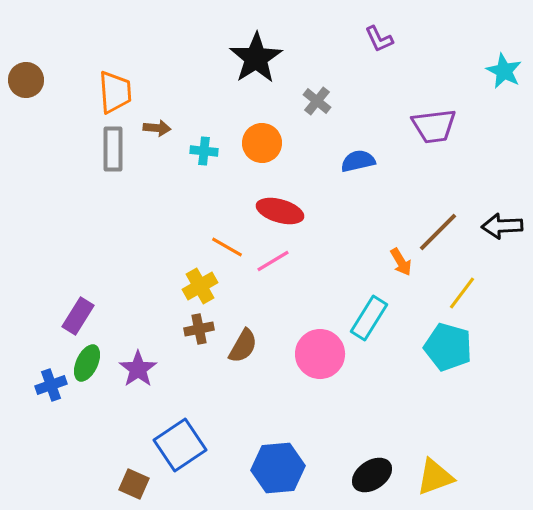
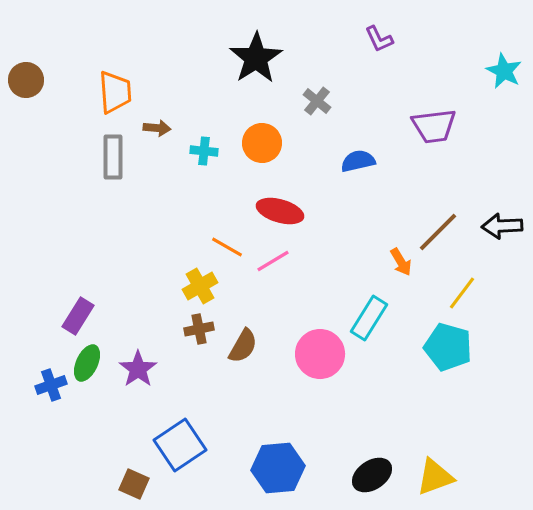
gray rectangle: moved 8 px down
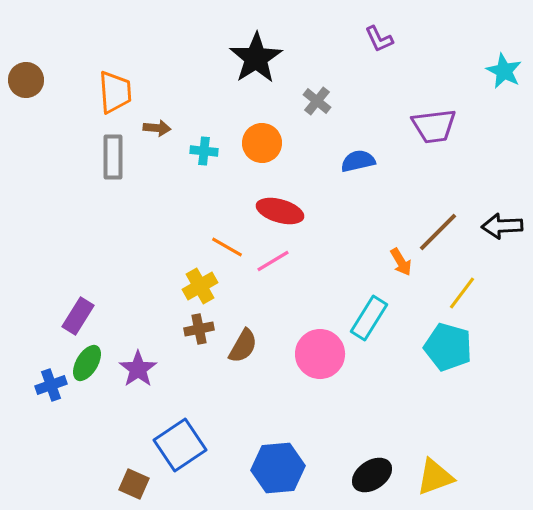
green ellipse: rotated 6 degrees clockwise
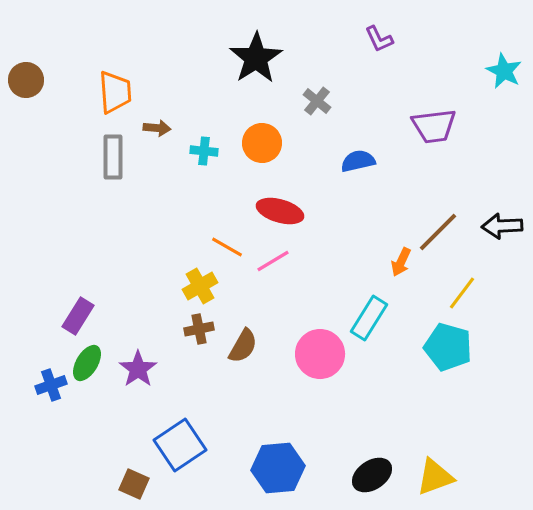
orange arrow: rotated 56 degrees clockwise
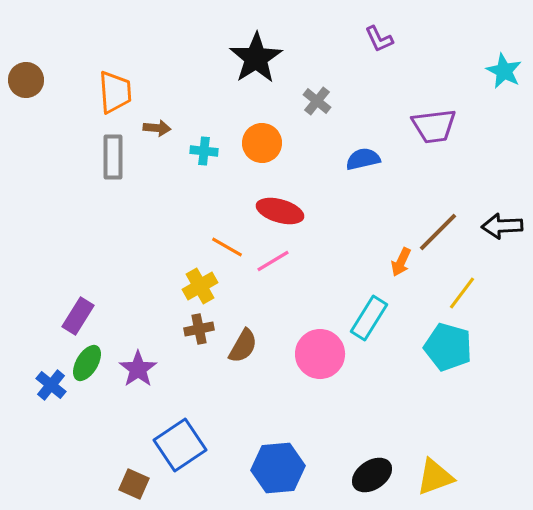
blue semicircle: moved 5 px right, 2 px up
blue cross: rotated 32 degrees counterclockwise
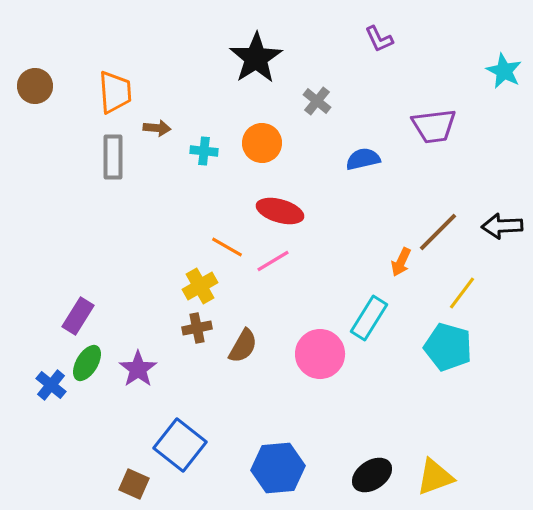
brown circle: moved 9 px right, 6 px down
brown cross: moved 2 px left, 1 px up
blue square: rotated 18 degrees counterclockwise
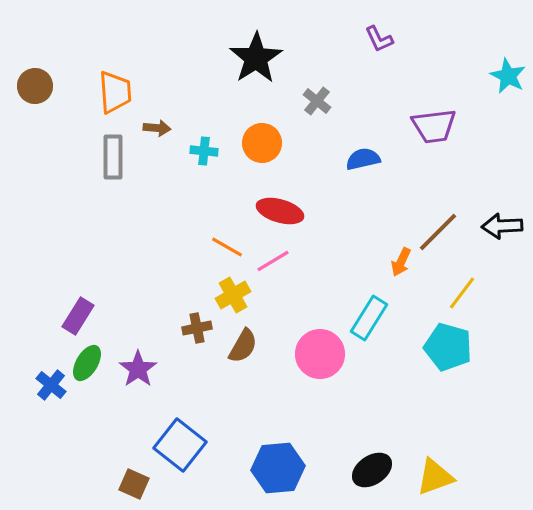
cyan star: moved 4 px right, 5 px down
yellow cross: moved 33 px right, 9 px down
black ellipse: moved 5 px up
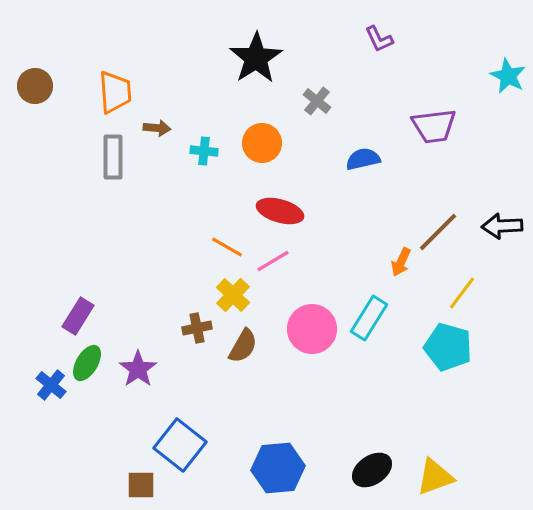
yellow cross: rotated 16 degrees counterclockwise
pink circle: moved 8 px left, 25 px up
brown square: moved 7 px right, 1 px down; rotated 24 degrees counterclockwise
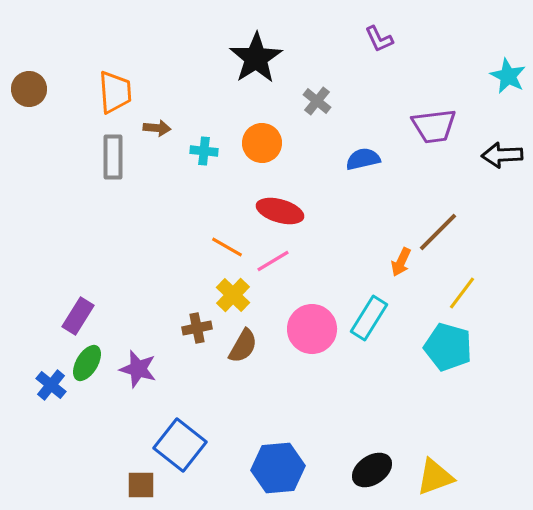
brown circle: moved 6 px left, 3 px down
black arrow: moved 71 px up
purple star: rotated 21 degrees counterclockwise
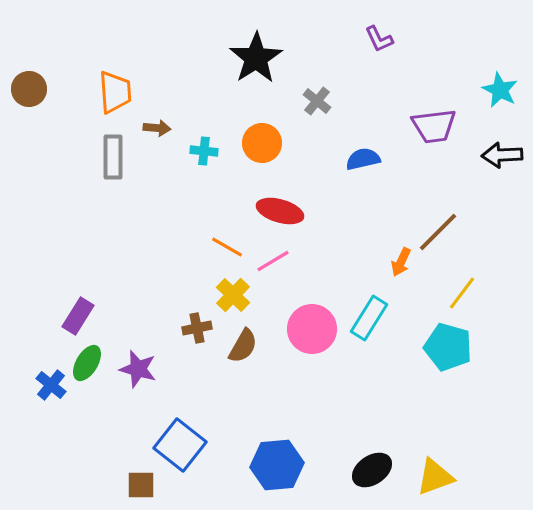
cyan star: moved 8 px left, 14 px down
blue hexagon: moved 1 px left, 3 px up
